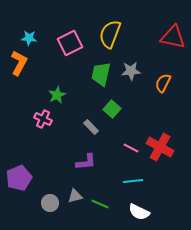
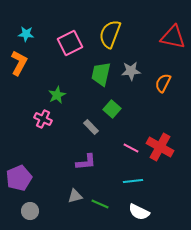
cyan star: moved 3 px left, 4 px up
gray circle: moved 20 px left, 8 px down
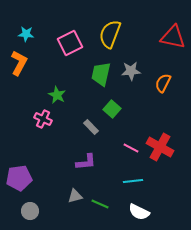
green star: rotated 18 degrees counterclockwise
purple pentagon: rotated 15 degrees clockwise
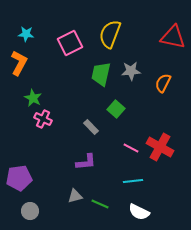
green star: moved 24 px left, 3 px down
green square: moved 4 px right
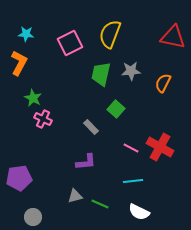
gray circle: moved 3 px right, 6 px down
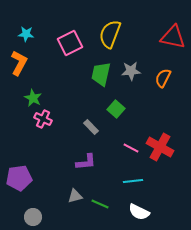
orange semicircle: moved 5 px up
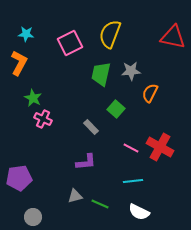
orange semicircle: moved 13 px left, 15 px down
